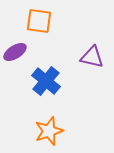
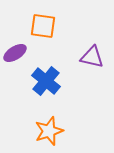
orange square: moved 4 px right, 5 px down
purple ellipse: moved 1 px down
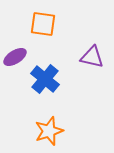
orange square: moved 2 px up
purple ellipse: moved 4 px down
blue cross: moved 1 px left, 2 px up
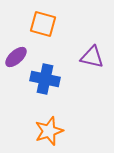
orange square: rotated 8 degrees clockwise
purple ellipse: moved 1 px right; rotated 10 degrees counterclockwise
blue cross: rotated 28 degrees counterclockwise
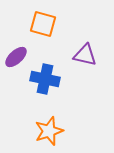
purple triangle: moved 7 px left, 2 px up
